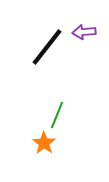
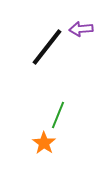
purple arrow: moved 3 px left, 3 px up
green line: moved 1 px right
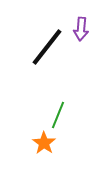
purple arrow: rotated 80 degrees counterclockwise
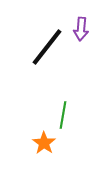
green line: moved 5 px right; rotated 12 degrees counterclockwise
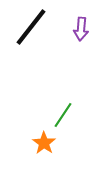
black line: moved 16 px left, 20 px up
green line: rotated 24 degrees clockwise
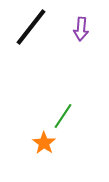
green line: moved 1 px down
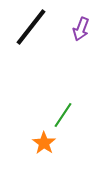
purple arrow: rotated 15 degrees clockwise
green line: moved 1 px up
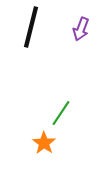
black line: rotated 24 degrees counterclockwise
green line: moved 2 px left, 2 px up
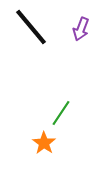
black line: rotated 54 degrees counterclockwise
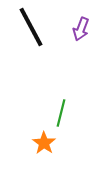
black line: rotated 12 degrees clockwise
green line: rotated 20 degrees counterclockwise
